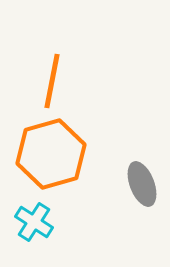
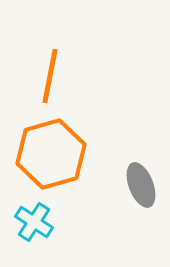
orange line: moved 2 px left, 5 px up
gray ellipse: moved 1 px left, 1 px down
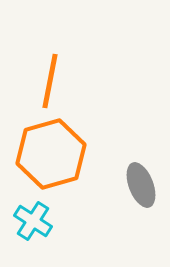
orange line: moved 5 px down
cyan cross: moved 1 px left, 1 px up
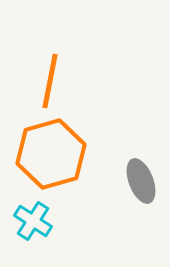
gray ellipse: moved 4 px up
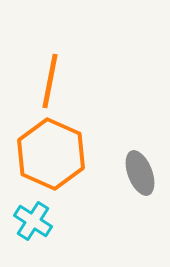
orange hexagon: rotated 20 degrees counterclockwise
gray ellipse: moved 1 px left, 8 px up
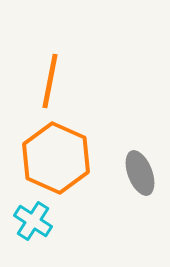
orange hexagon: moved 5 px right, 4 px down
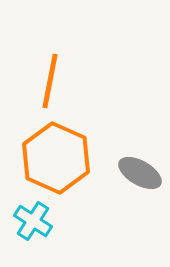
gray ellipse: rotated 39 degrees counterclockwise
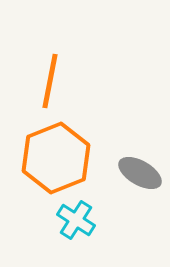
orange hexagon: rotated 14 degrees clockwise
cyan cross: moved 43 px right, 1 px up
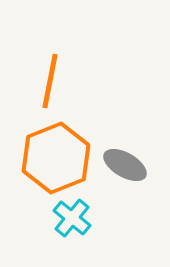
gray ellipse: moved 15 px left, 8 px up
cyan cross: moved 4 px left, 2 px up; rotated 6 degrees clockwise
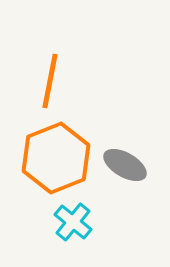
cyan cross: moved 1 px right, 4 px down
